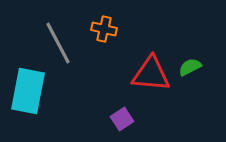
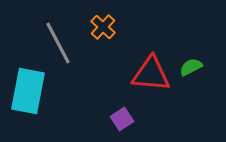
orange cross: moved 1 px left, 2 px up; rotated 30 degrees clockwise
green semicircle: moved 1 px right
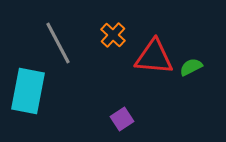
orange cross: moved 10 px right, 8 px down
red triangle: moved 3 px right, 17 px up
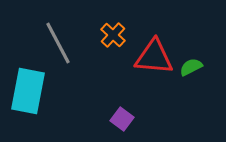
purple square: rotated 20 degrees counterclockwise
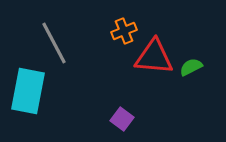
orange cross: moved 11 px right, 4 px up; rotated 25 degrees clockwise
gray line: moved 4 px left
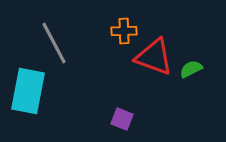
orange cross: rotated 20 degrees clockwise
red triangle: rotated 15 degrees clockwise
green semicircle: moved 2 px down
purple square: rotated 15 degrees counterclockwise
